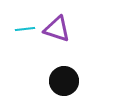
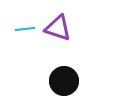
purple triangle: moved 1 px right, 1 px up
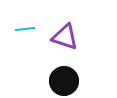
purple triangle: moved 7 px right, 9 px down
